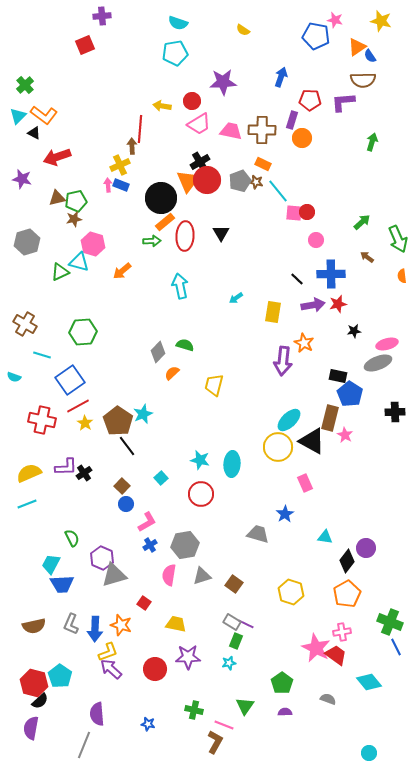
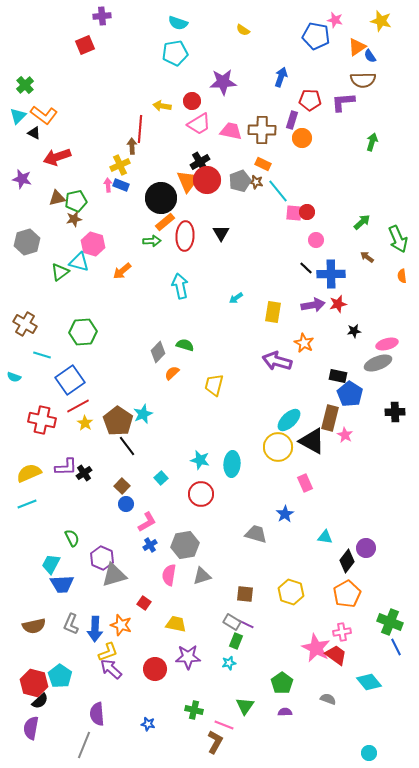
green triangle at (60, 272): rotated 12 degrees counterclockwise
black line at (297, 279): moved 9 px right, 11 px up
purple arrow at (283, 361): moved 6 px left; rotated 100 degrees clockwise
gray trapezoid at (258, 534): moved 2 px left
brown square at (234, 584): moved 11 px right, 10 px down; rotated 30 degrees counterclockwise
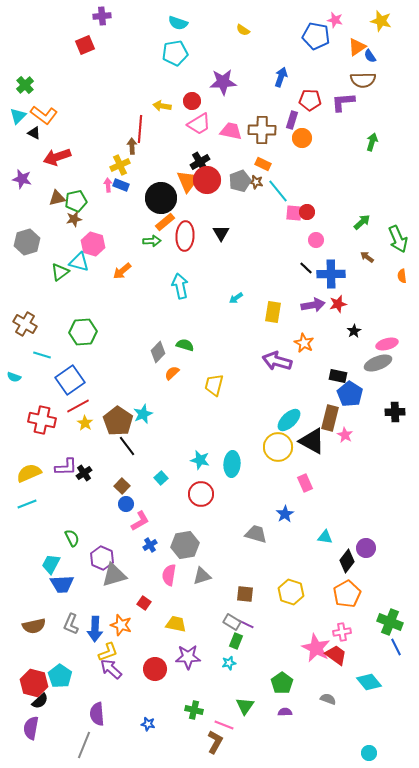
black star at (354, 331): rotated 24 degrees counterclockwise
pink L-shape at (147, 522): moved 7 px left, 1 px up
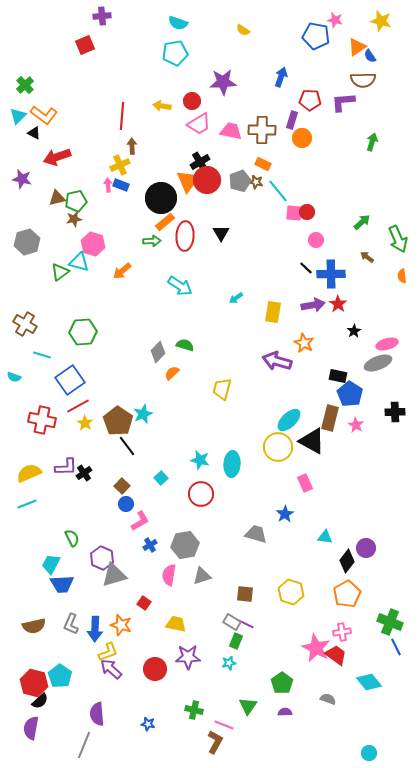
red line at (140, 129): moved 18 px left, 13 px up
cyan arrow at (180, 286): rotated 135 degrees clockwise
red star at (338, 304): rotated 24 degrees counterclockwise
yellow trapezoid at (214, 385): moved 8 px right, 4 px down
pink star at (345, 435): moved 11 px right, 10 px up
green triangle at (245, 706): moved 3 px right
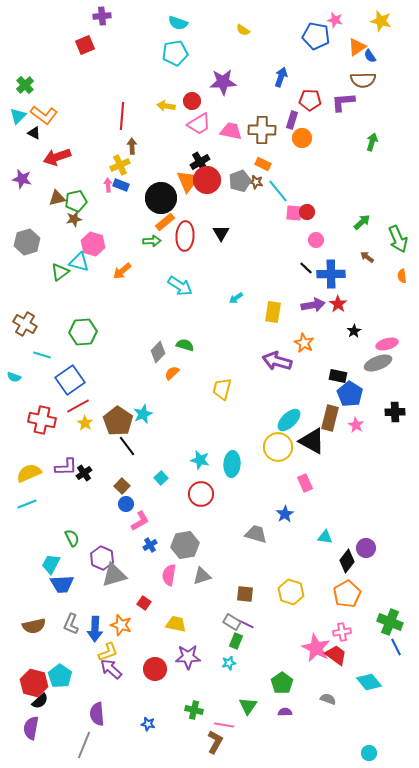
yellow arrow at (162, 106): moved 4 px right
pink line at (224, 725): rotated 12 degrees counterclockwise
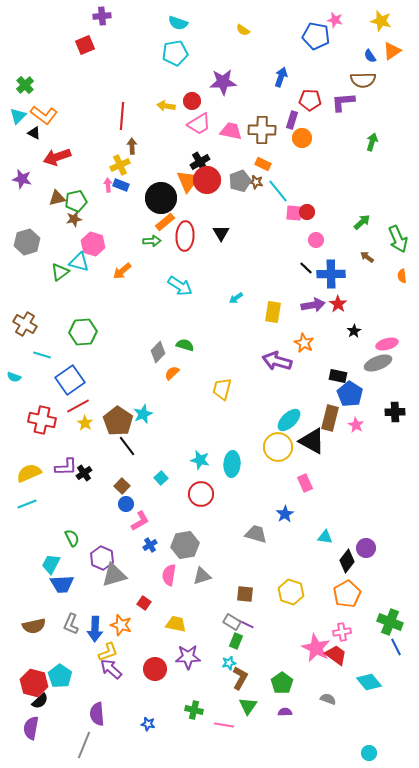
orange triangle at (357, 47): moved 35 px right, 4 px down
brown L-shape at (215, 742): moved 25 px right, 64 px up
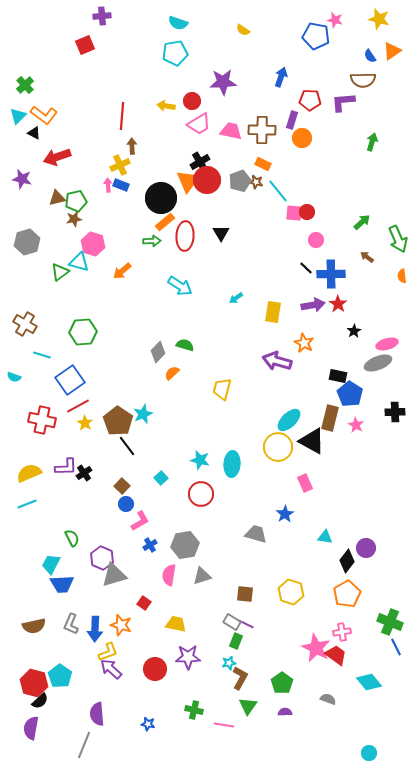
yellow star at (381, 21): moved 2 px left, 2 px up
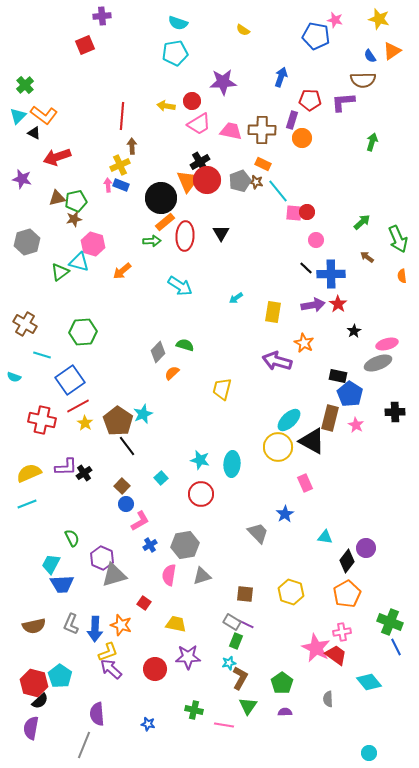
gray trapezoid at (256, 534): moved 2 px right, 1 px up; rotated 30 degrees clockwise
gray semicircle at (328, 699): rotated 112 degrees counterclockwise
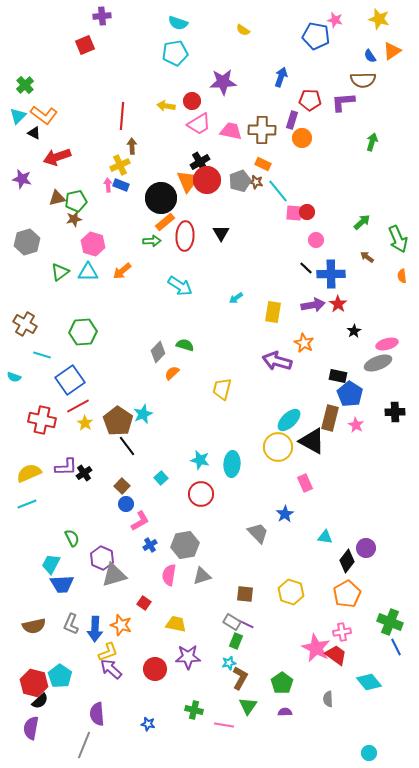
cyan triangle at (79, 262): moved 9 px right, 10 px down; rotated 15 degrees counterclockwise
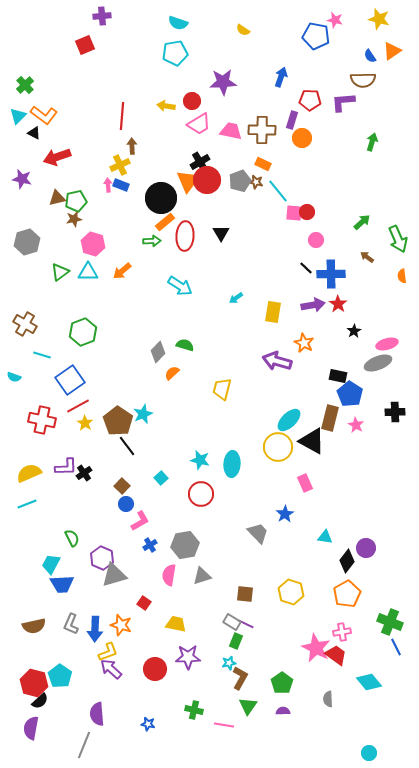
green hexagon at (83, 332): rotated 16 degrees counterclockwise
purple semicircle at (285, 712): moved 2 px left, 1 px up
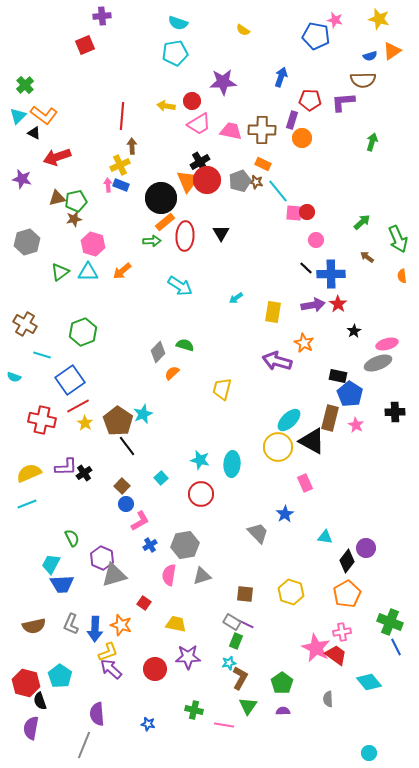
blue semicircle at (370, 56): rotated 72 degrees counterclockwise
red hexagon at (34, 683): moved 8 px left
black semicircle at (40, 701): rotated 114 degrees clockwise
